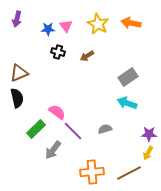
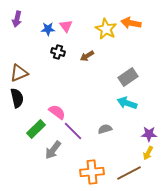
yellow star: moved 8 px right, 5 px down
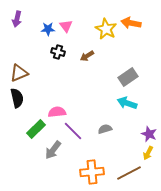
pink semicircle: rotated 42 degrees counterclockwise
purple star: rotated 21 degrees clockwise
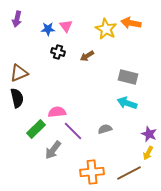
gray rectangle: rotated 48 degrees clockwise
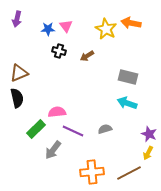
black cross: moved 1 px right, 1 px up
purple line: rotated 20 degrees counterclockwise
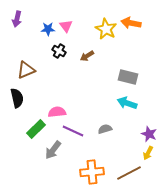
black cross: rotated 16 degrees clockwise
brown triangle: moved 7 px right, 3 px up
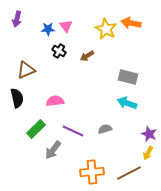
pink semicircle: moved 2 px left, 11 px up
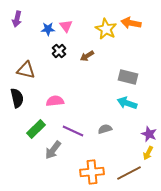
black cross: rotated 16 degrees clockwise
brown triangle: rotated 36 degrees clockwise
